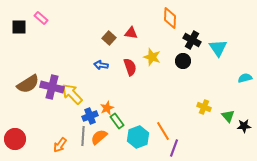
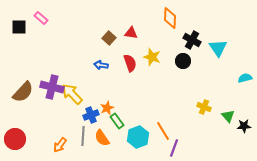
red semicircle: moved 4 px up
brown semicircle: moved 5 px left, 8 px down; rotated 15 degrees counterclockwise
blue cross: moved 1 px right, 1 px up
orange semicircle: moved 3 px right, 1 px down; rotated 84 degrees counterclockwise
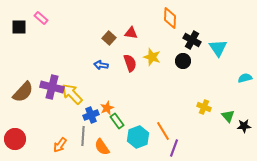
orange semicircle: moved 9 px down
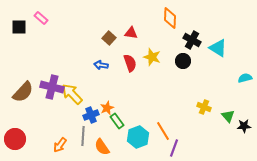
cyan triangle: rotated 24 degrees counterclockwise
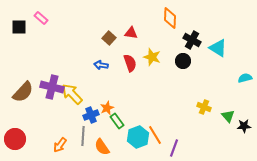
orange line: moved 8 px left, 4 px down
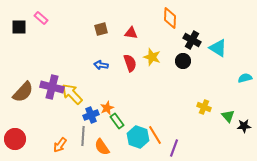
brown square: moved 8 px left, 9 px up; rotated 32 degrees clockwise
cyan hexagon: rotated 20 degrees counterclockwise
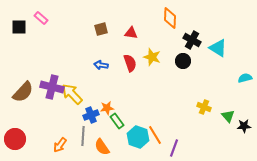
orange star: rotated 16 degrees clockwise
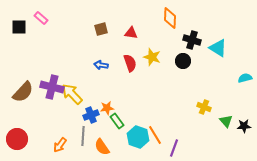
black cross: rotated 12 degrees counterclockwise
green triangle: moved 2 px left, 5 px down
red circle: moved 2 px right
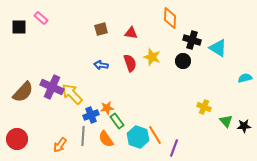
purple cross: rotated 10 degrees clockwise
orange semicircle: moved 4 px right, 8 px up
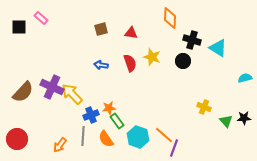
orange star: moved 2 px right
black star: moved 8 px up
orange line: moved 9 px right; rotated 18 degrees counterclockwise
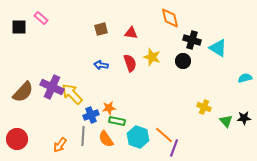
orange diamond: rotated 15 degrees counterclockwise
green rectangle: rotated 42 degrees counterclockwise
